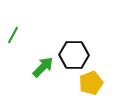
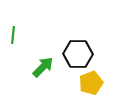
green line: rotated 24 degrees counterclockwise
black hexagon: moved 4 px right, 1 px up
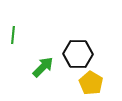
yellow pentagon: rotated 20 degrees counterclockwise
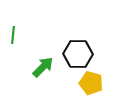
yellow pentagon: rotated 15 degrees counterclockwise
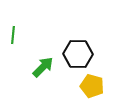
yellow pentagon: moved 1 px right, 3 px down
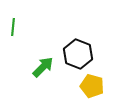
green line: moved 8 px up
black hexagon: rotated 20 degrees clockwise
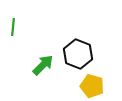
green arrow: moved 2 px up
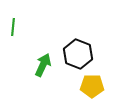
green arrow: rotated 20 degrees counterclockwise
yellow pentagon: rotated 15 degrees counterclockwise
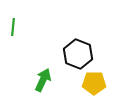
green arrow: moved 15 px down
yellow pentagon: moved 2 px right, 3 px up
